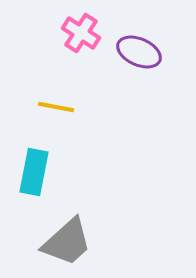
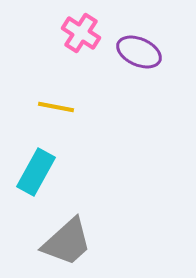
cyan rectangle: moved 2 px right; rotated 18 degrees clockwise
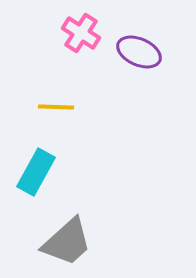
yellow line: rotated 9 degrees counterclockwise
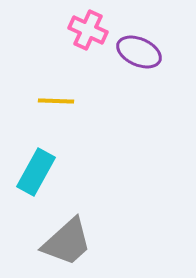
pink cross: moved 7 px right, 3 px up; rotated 9 degrees counterclockwise
yellow line: moved 6 px up
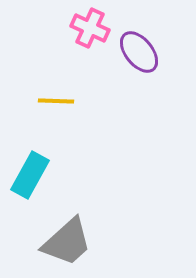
pink cross: moved 2 px right, 2 px up
purple ellipse: rotated 27 degrees clockwise
cyan rectangle: moved 6 px left, 3 px down
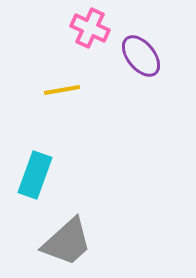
purple ellipse: moved 2 px right, 4 px down
yellow line: moved 6 px right, 11 px up; rotated 12 degrees counterclockwise
cyan rectangle: moved 5 px right; rotated 9 degrees counterclockwise
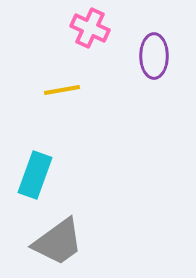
purple ellipse: moved 13 px right; rotated 39 degrees clockwise
gray trapezoid: moved 9 px left; rotated 6 degrees clockwise
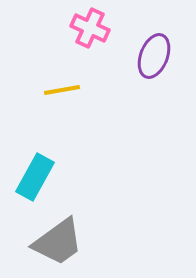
purple ellipse: rotated 21 degrees clockwise
cyan rectangle: moved 2 px down; rotated 9 degrees clockwise
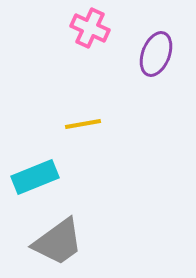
purple ellipse: moved 2 px right, 2 px up
yellow line: moved 21 px right, 34 px down
cyan rectangle: rotated 39 degrees clockwise
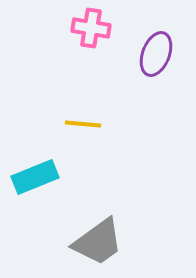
pink cross: moved 1 px right; rotated 15 degrees counterclockwise
yellow line: rotated 15 degrees clockwise
gray trapezoid: moved 40 px right
